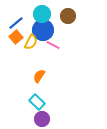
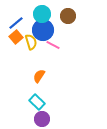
yellow semicircle: rotated 42 degrees counterclockwise
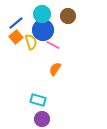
orange semicircle: moved 16 px right, 7 px up
cyan rectangle: moved 1 px right, 2 px up; rotated 28 degrees counterclockwise
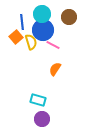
brown circle: moved 1 px right, 1 px down
blue line: moved 6 px right, 1 px up; rotated 56 degrees counterclockwise
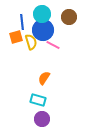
orange square: rotated 24 degrees clockwise
orange semicircle: moved 11 px left, 9 px down
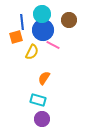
brown circle: moved 3 px down
yellow semicircle: moved 1 px right, 10 px down; rotated 42 degrees clockwise
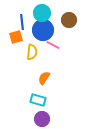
cyan circle: moved 1 px up
yellow semicircle: rotated 21 degrees counterclockwise
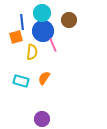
blue circle: moved 1 px down
pink line: rotated 40 degrees clockwise
cyan rectangle: moved 17 px left, 19 px up
